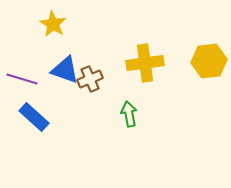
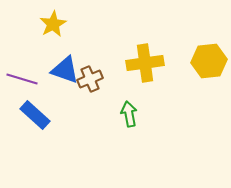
yellow star: rotated 12 degrees clockwise
blue rectangle: moved 1 px right, 2 px up
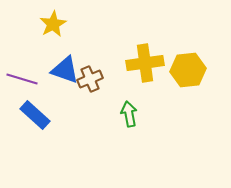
yellow hexagon: moved 21 px left, 9 px down
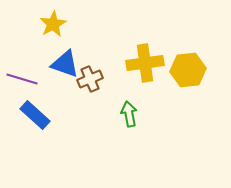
blue triangle: moved 6 px up
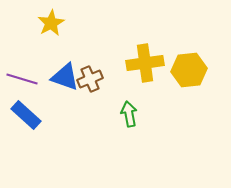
yellow star: moved 2 px left, 1 px up
blue triangle: moved 13 px down
yellow hexagon: moved 1 px right
blue rectangle: moved 9 px left
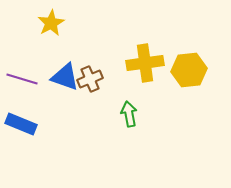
blue rectangle: moved 5 px left, 9 px down; rotated 20 degrees counterclockwise
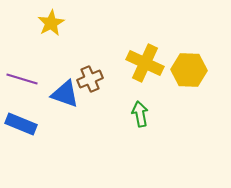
yellow cross: rotated 33 degrees clockwise
yellow hexagon: rotated 8 degrees clockwise
blue triangle: moved 17 px down
green arrow: moved 11 px right
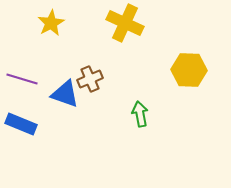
yellow cross: moved 20 px left, 40 px up
